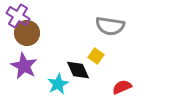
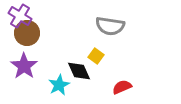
purple cross: moved 2 px right
purple star: rotated 8 degrees clockwise
black diamond: moved 1 px right, 1 px down
cyan star: moved 1 px right, 1 px down
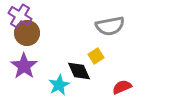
gray semicircle: rotated 20 degrees counterclockwise
yellow square: rotated 21 degrees clockwise
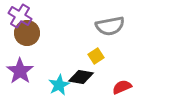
purple star: moved 4 px left, 5 px down
black diamond: moved 2 px right, 6 px down; rotated 55 degrees counterclockwise
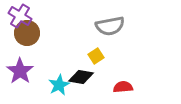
red semicircle: moved 1 px right; rotated 18 degrees clockwise
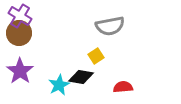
brown circle: moved 8 px left
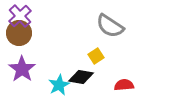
purple cross: rotated 15 degrees clockwise
gray semicircle: rotated 44 degrees clockwise
purple star: moved 2 px right, 2 px up
red semicircle: moved 1 px right, 2 px up
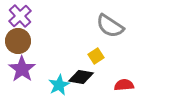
brown circle: moved 1 px left, 8 px down
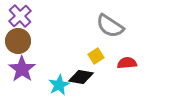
red semicircle: moved 3 px right, 22 px up
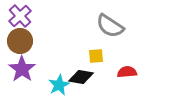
brown circle: moved 2 px right
yellow square: rotated 28 degrees clockwise
red semicircle: moved 9 px down
